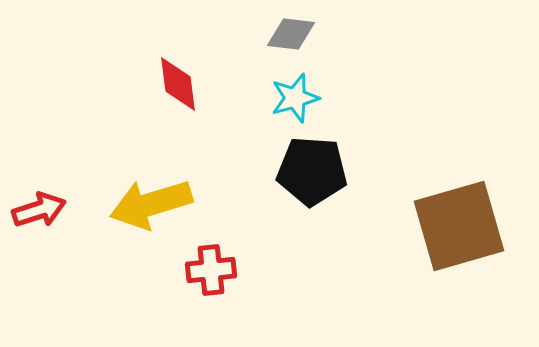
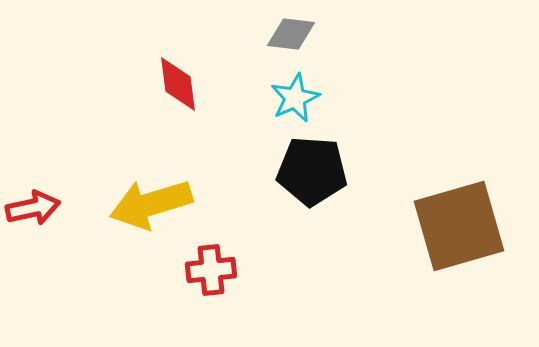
cyan star: rotated 9 degrees counterclockwise
red arrow: moved 6 px left, 2 px up; rotated 6 degrees clockwise
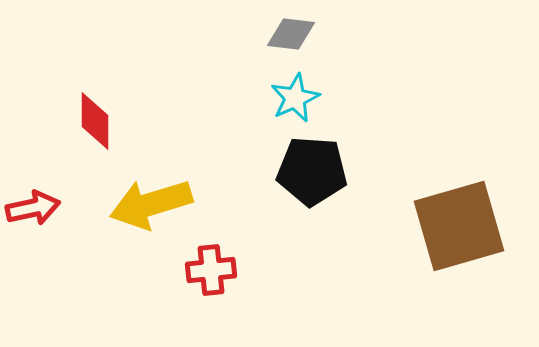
red diamond: moved 83 px left, 37 px down; rotated 8 degrees clockwise
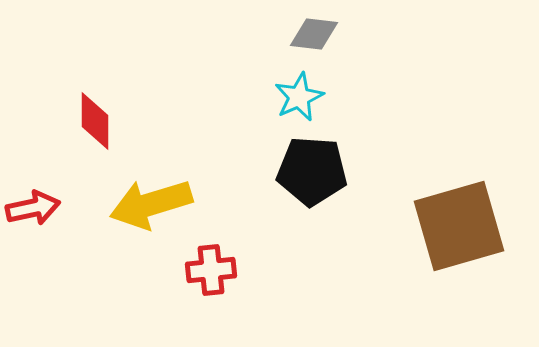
gray diamond: moved 23 px right
cyan star: moved 4 px right, 1 px up
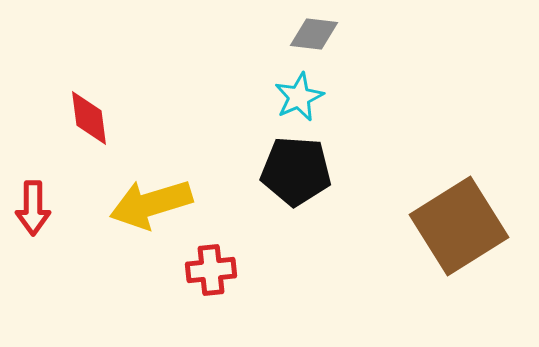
red diamond: moved 6 px left, 3 px up; rotated 8 degrees counterclockwise
black pentagon: moved 16 px left
red arrow: rotated 102 degrees clockwise
brown square: rotated 16 degrees counterclockwise
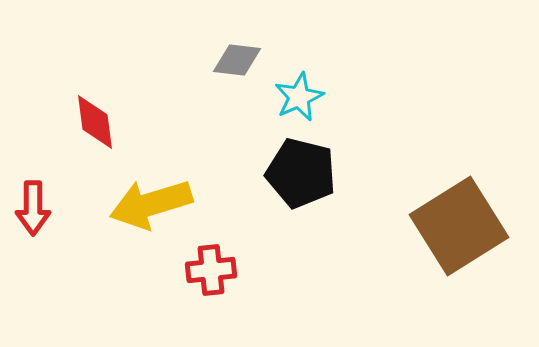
gray diamond: moved 77 px left, 26 px down
red diamond: moved 6 px right, 4 px down
black pentagon: moved 5 px right, 2 px down; rotated 10 degrees clockwise
